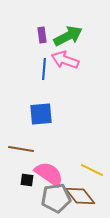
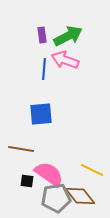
black square: moved 1 px down
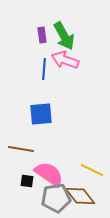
green arrow: moved 4 px left; rotated 88 degrees clockwise
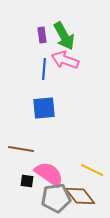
blue square: moved 3 px right, 6 px up
